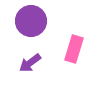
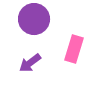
purple circle: moved 3 px right, 2 px up
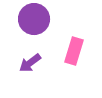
pink rectangle: moved 2 px down
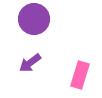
pink rectangle: moved 6 px right, 24 px down
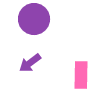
pink rectangle: moved 1 px right; rotated 16 degrees counterclockwise
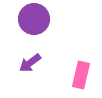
pink rectangle: rotated 12 degrees clockwise
